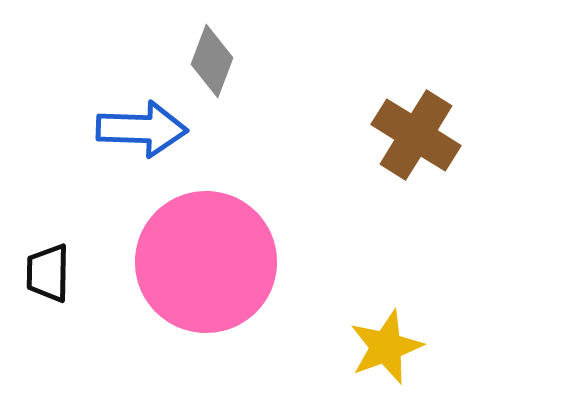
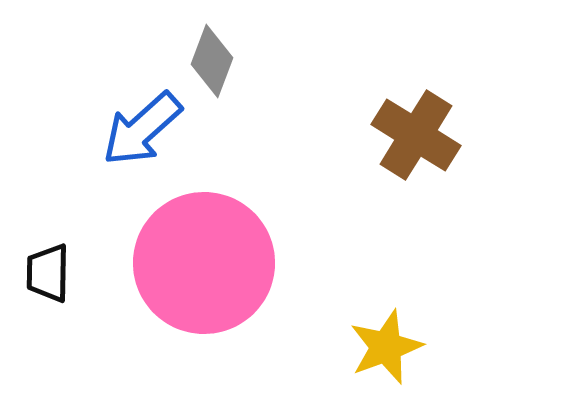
blue arrow: rotated 136 degrees clockwise
pink circle: moved 2 px left, 1 px down
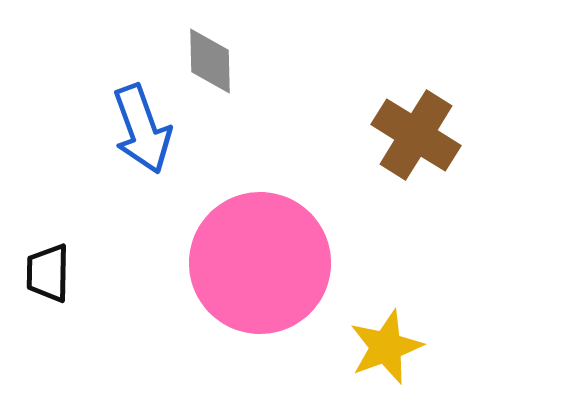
gray diamond: moved 2 px left; rotated 22 degrees counterclockwise
blue arrow: rotated 68 degrees counterclockwise
pink circle: moved 56 px right
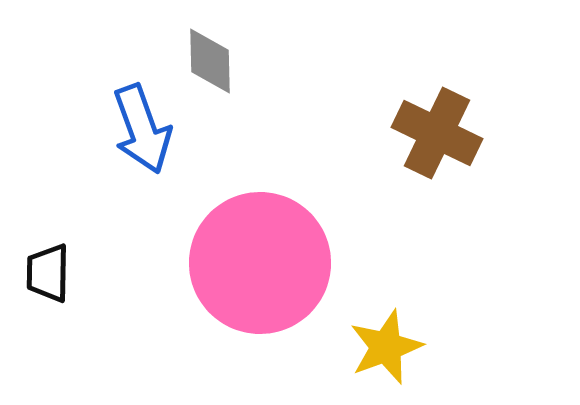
brown cross: moved 21 px right, 2 px up; rotated 6 degrees counterclockwise
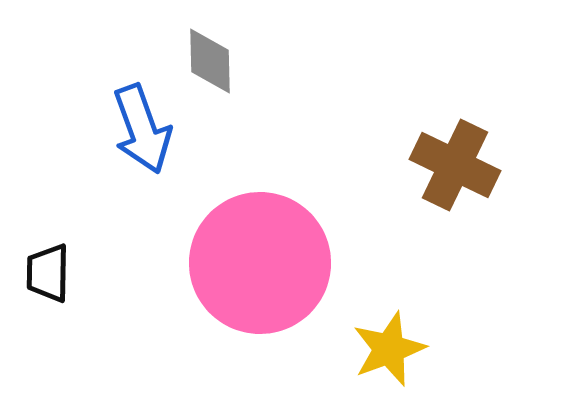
brown cross: moved 18 px right, 32 px down
yellow star: moved 3 px right, 2 px down
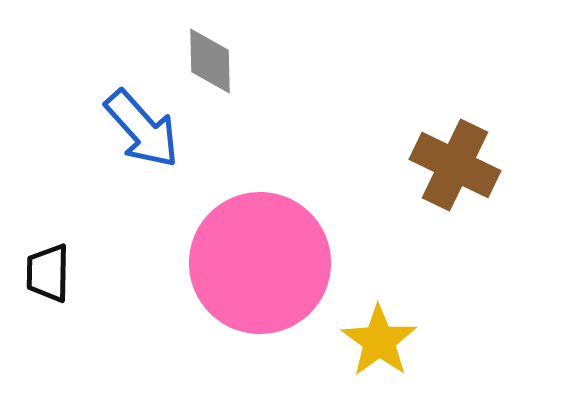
blue arrow: rotated 22 degrees counterclockwise
yellow star: moved 10 px left, 8 px up; rotated 16 degrees counterclockwise
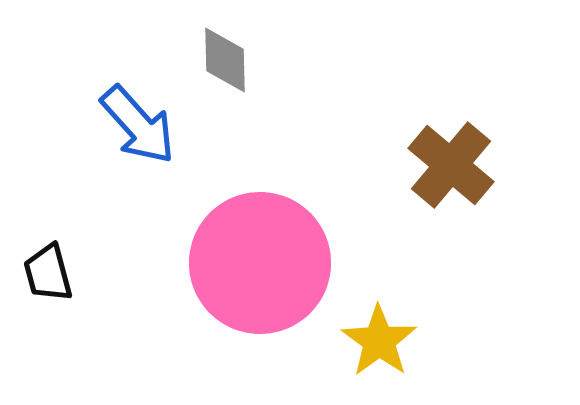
gray diamond: moved 15 px right, 1 px up
blue arrow: moved 4 px left, 4 px up
brown cross: moved 4 px left; rotated 14 degrees clockwise
black trapezoid: rotated 16 degrees counterclockwise
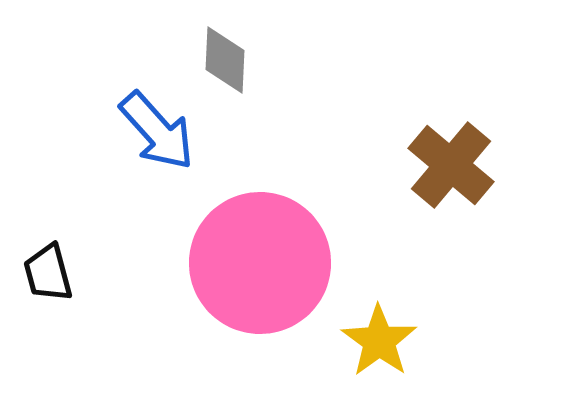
gray diamond: rotated 4 degrees clockwise
blue arrow: moved 19 px right, 6 px down
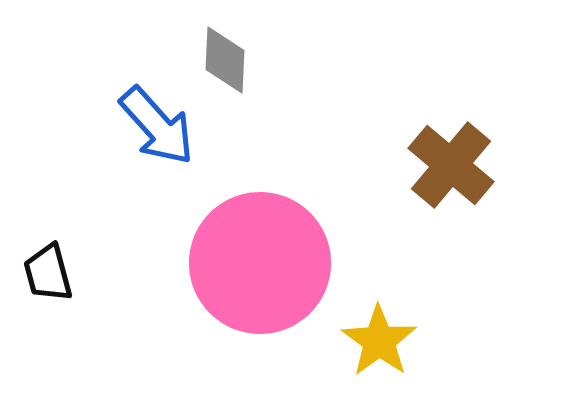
blue arrow: moved 5 px up
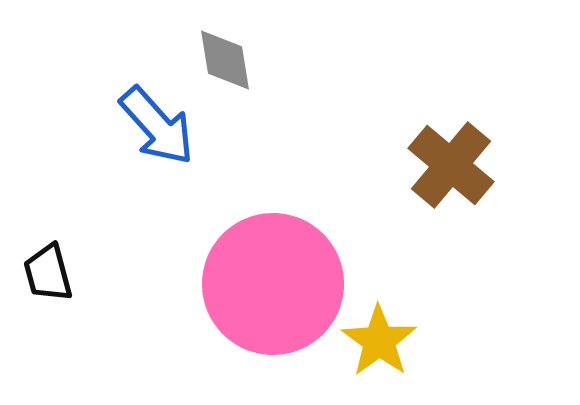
gray diamond: rotated 12 degrees counterclockwise
pink circle: moved 13 px right, 21 px down
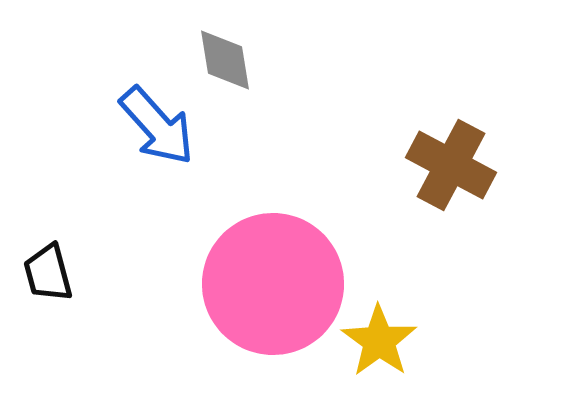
brown cross: rotated 12 degrees counterclockwise
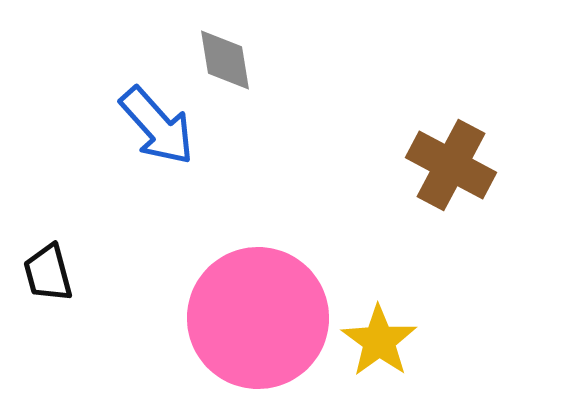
pink circle: moved 15 px left, 34 px down
